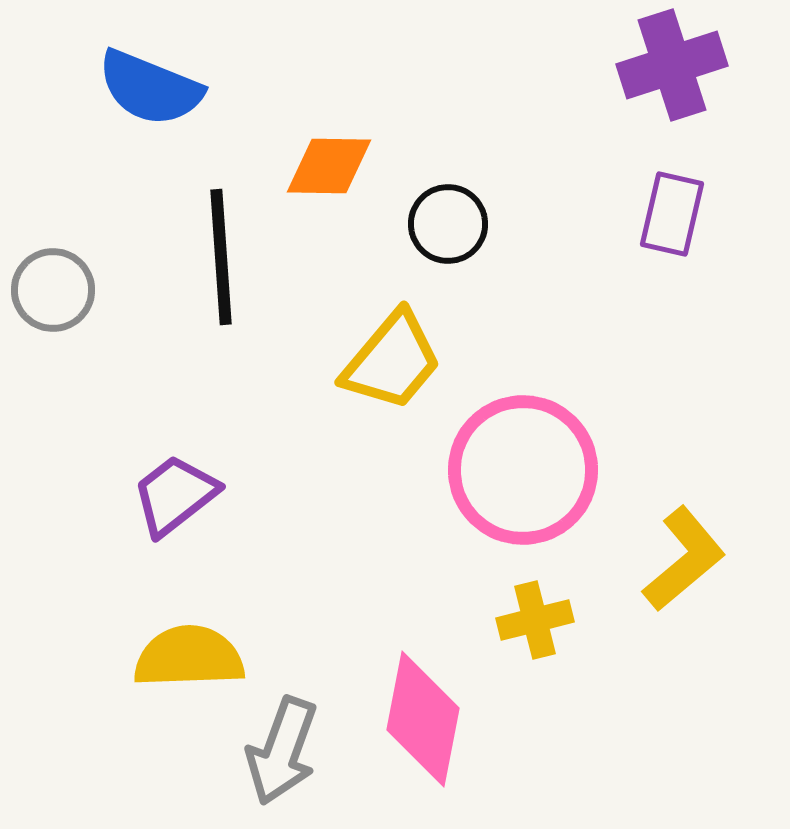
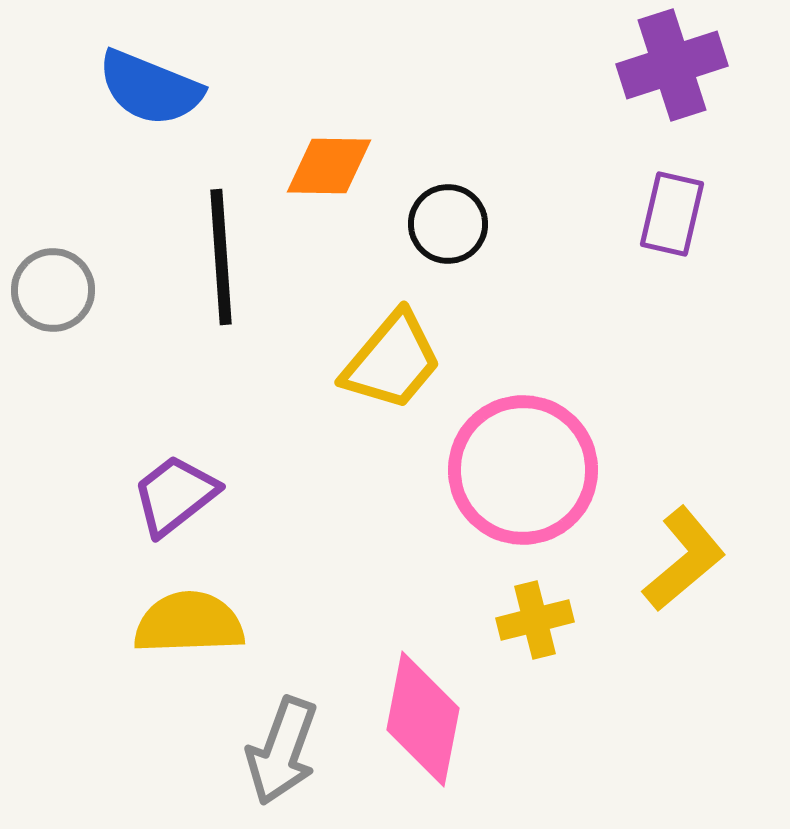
yellow semicircle: moved 34 px up
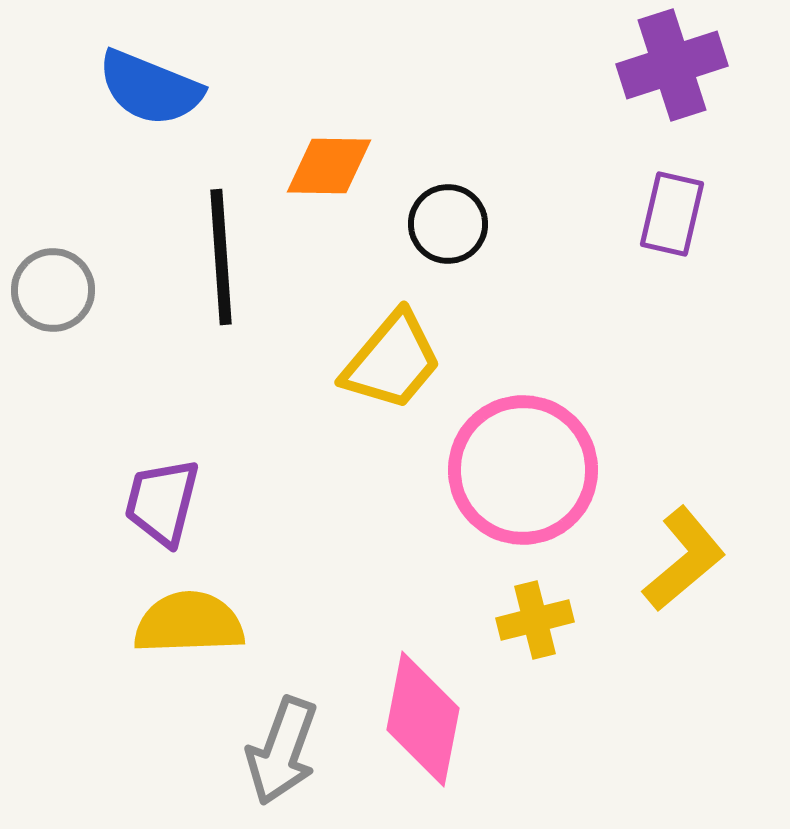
purple trapezoid: moved 13 px left, 7 px down; rotated 38 degrees counterclockwise
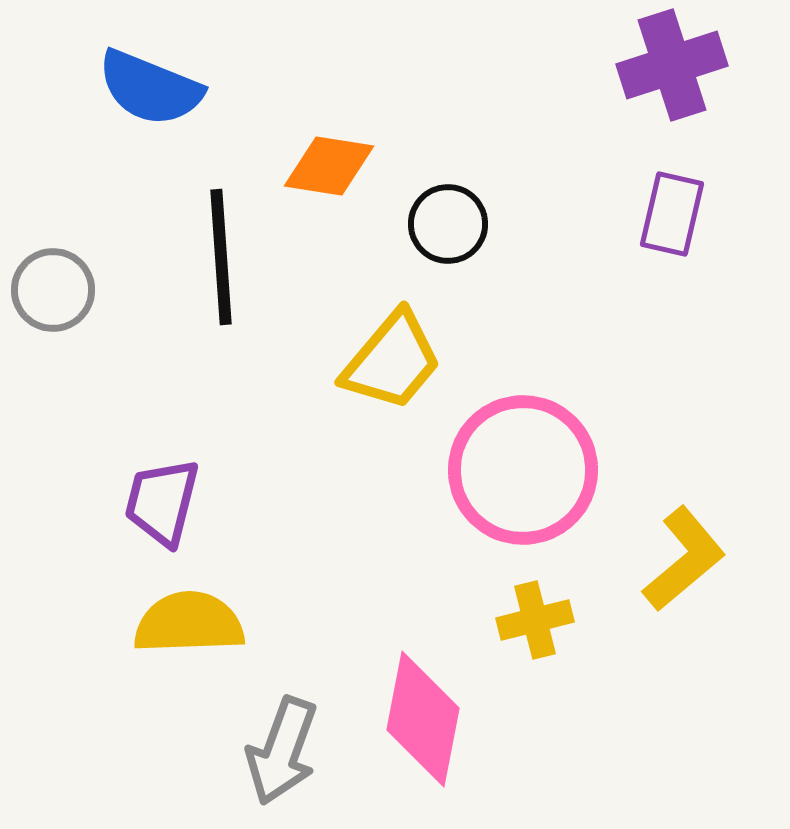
orange diamond: rotated 8 degrees clockwise
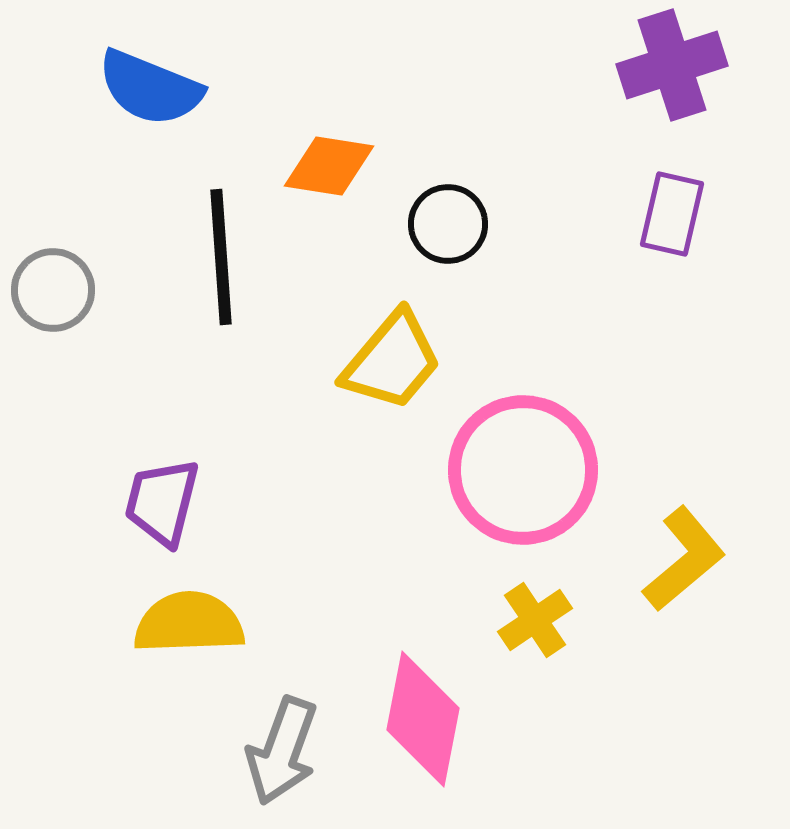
yellow cross: rotated 20 degrees counterclockwise
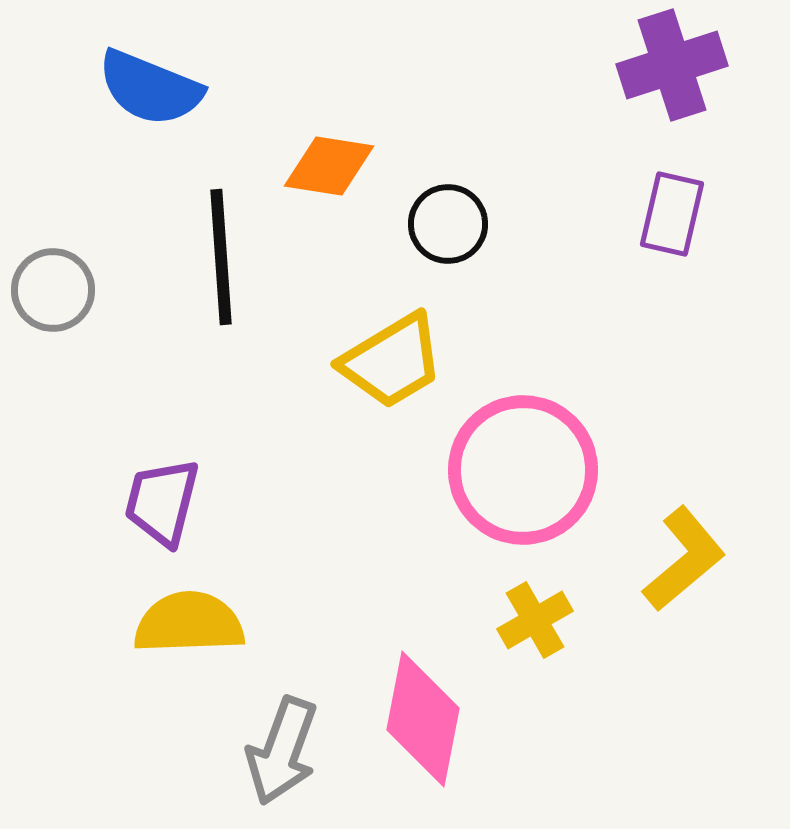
yellow trapezoid: rotated 19 degrees clockwise
yellow cross: rotated 4 degrees clockwise
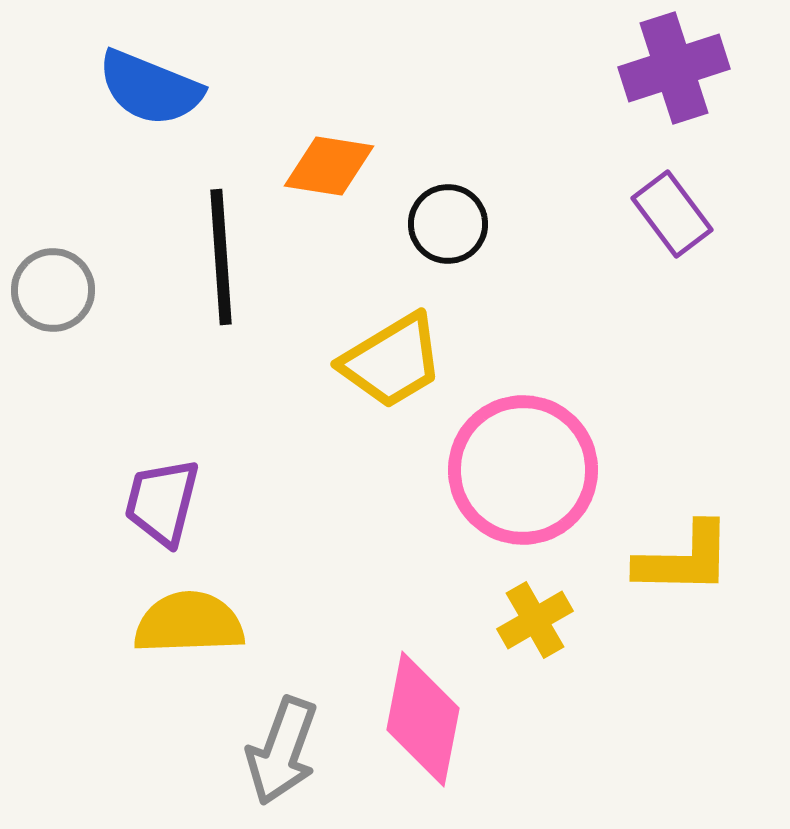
purple cross: moved 2 px right, 3 px down
purple rectangle: rotated 50 degrees counterclockwise
yellow L-shape: rotated 41 degrees clockwise
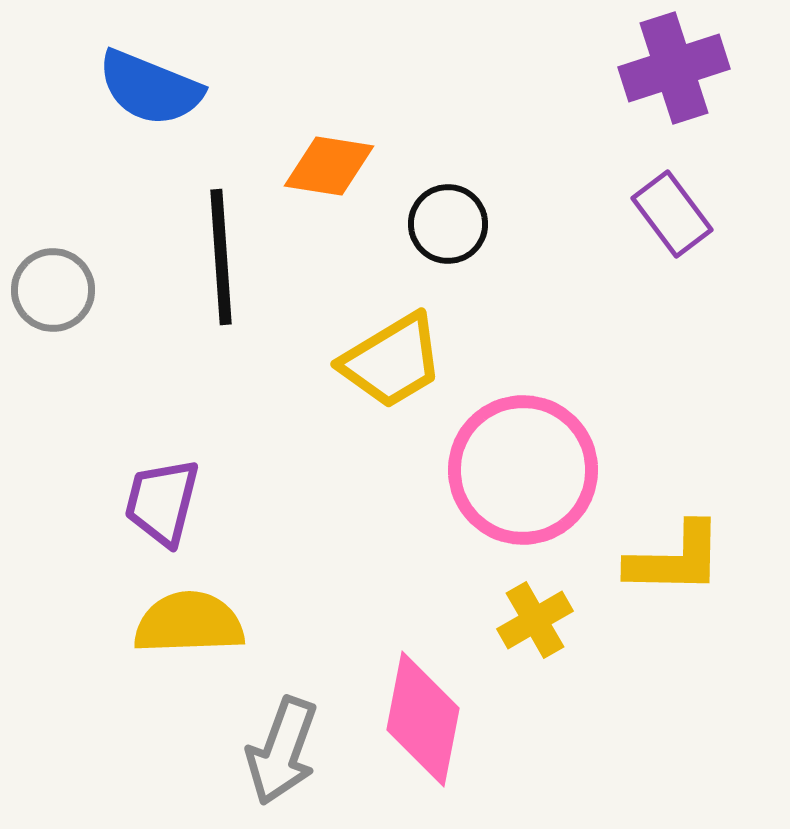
yellow L-shape: moved 9 px left
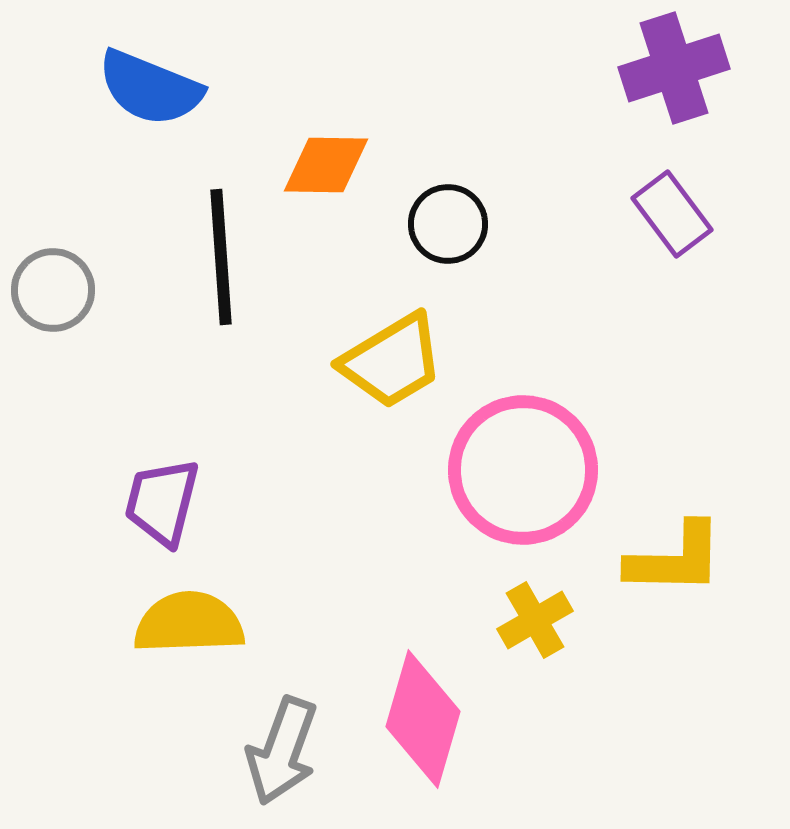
orange diamond: moved 3 px left, 1 px up; rotated 8 degrees counterclockwise
pink diamond: rotated 5 degrees clockwise
